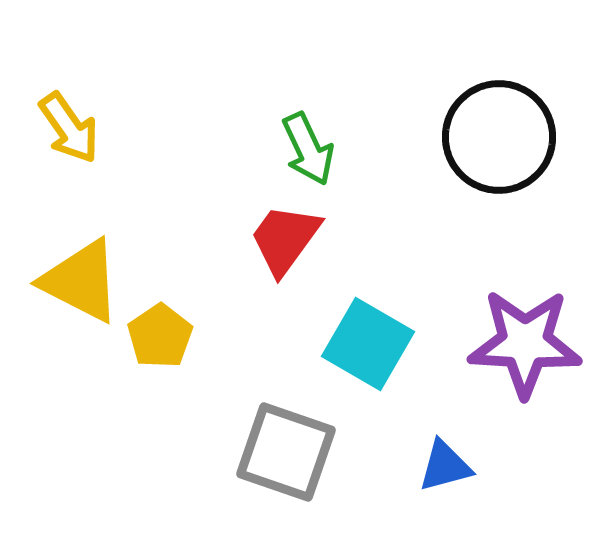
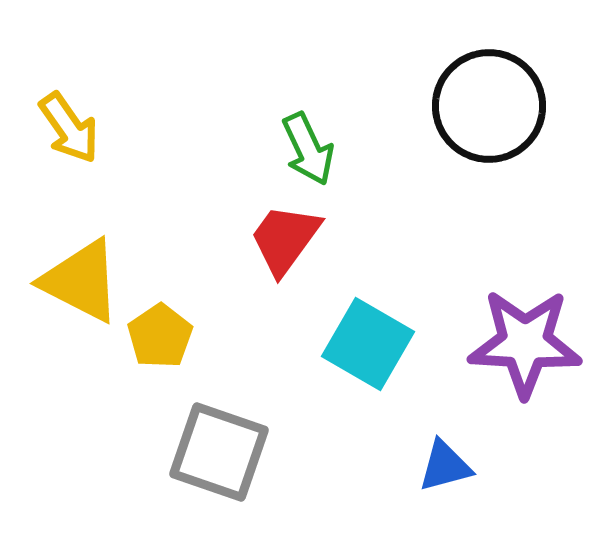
black circle: moved 10 px left, 31 px up
gray square: moved 67 px left
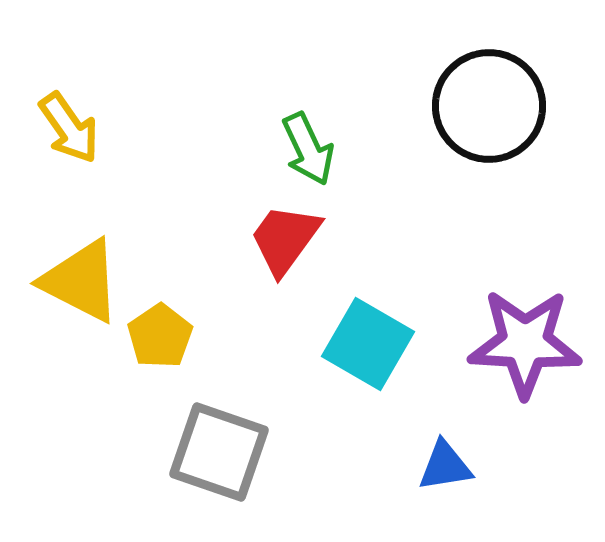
blue triangle: rotated 6 degrees clockwise
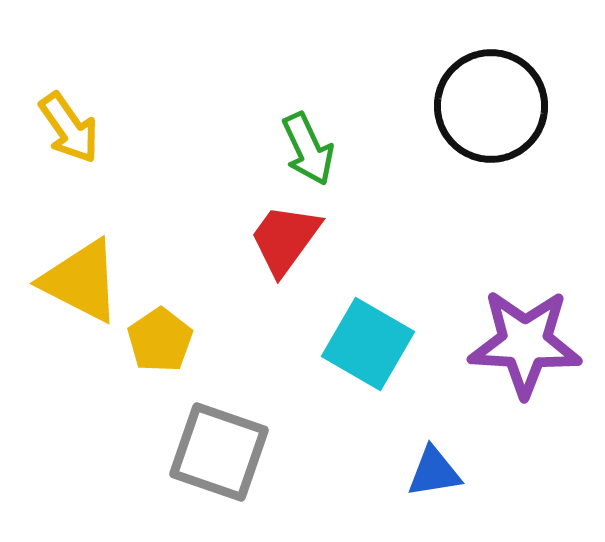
black circle: moved 2 px right
yellow pentagon: moved 4 px down
blue triangle: moved 11 px left, 6 px down
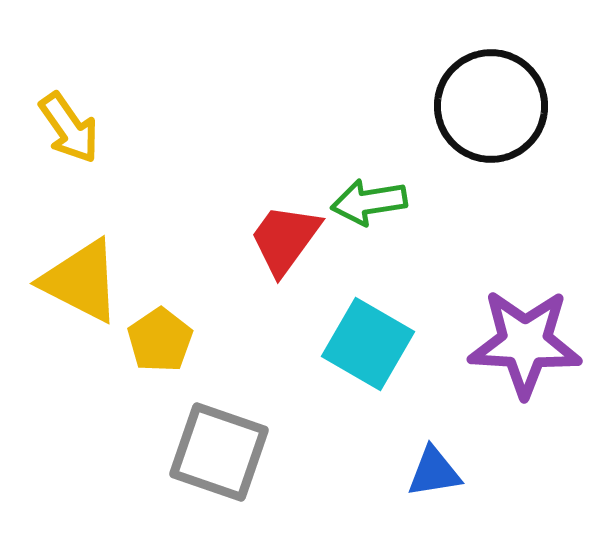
green arrow: moved 61 px right, 53 px down; rotated 106 degrees clockwise
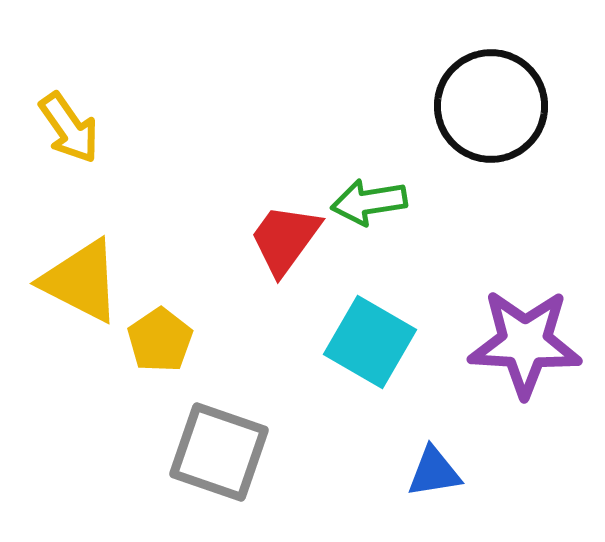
cyan square: moved 2 px right, 2 px up
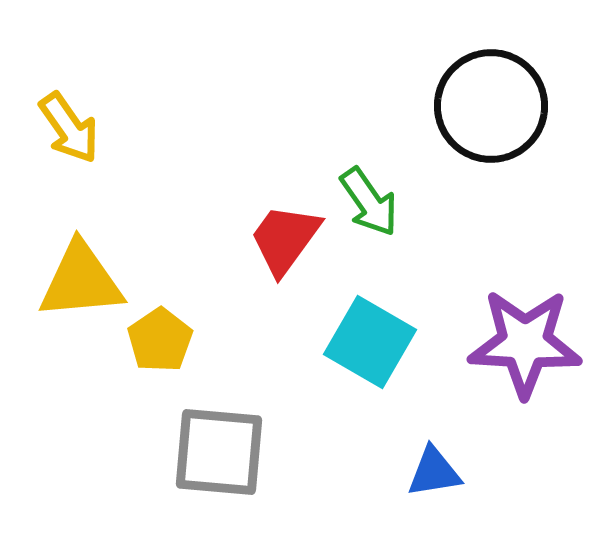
green arrow: rotated 116 degrees counterclockwise
yellow triangle: rotated 32 degrees counterclockwise
gray square: rotated 14 degrees counterclockwise
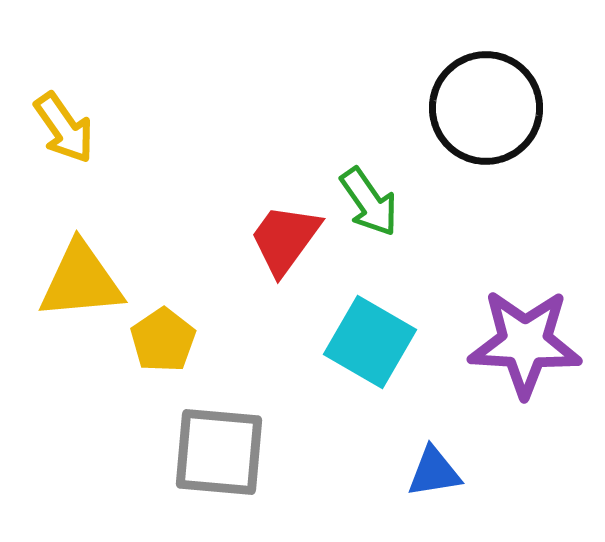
black circle: moved 5 px left, 2 px down
yellow arrow: moved 5 px left
yellow pentagon: moved 3 px right
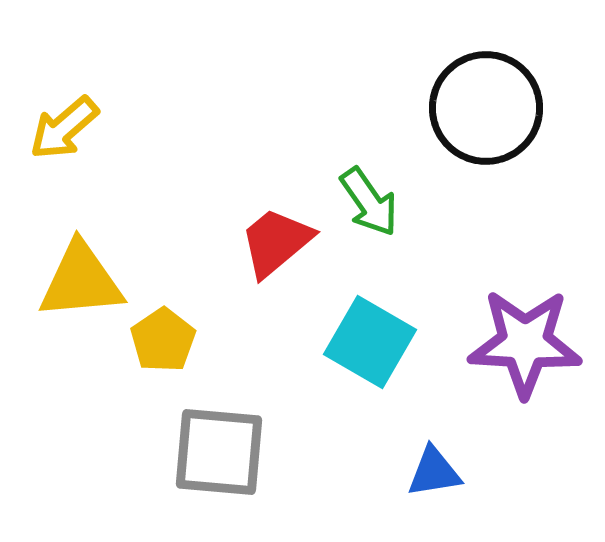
yellow arrow: rotated 84 degrees clockwise
red trapezoid: moved 9 px left, 3 px down; rotated 14 degrees clockwise
